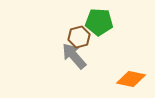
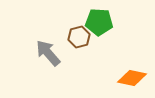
gray arrow: moved 26 px left, 3 px up
orange diamond: moved 1 px right, 1 px up
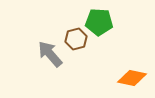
brown hexagon: moved 3 px left, 2 px down
gray arrow: moved 2 px right, 1 px down
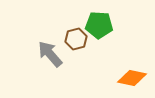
green pentagon: moved 3 px down
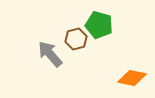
green pentagon: rotated 12 degrees clockwise
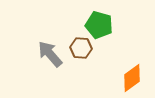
brown hexagon: moved 5 px right, 9 px down; rotated 20 degrees clockwise
orange diamond: rotated 48 degrees counterclockwise
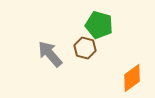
brown hexagon: moved 4 px right; rotated 10 degrees clockwise
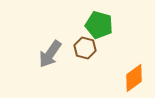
gray arrow: rotated 104 degrees counterclockwise
orange diamond: moved 2 px right
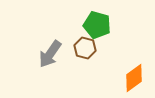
green pentagon: moved 2 px left
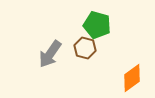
orange diamond: moved 2 px left
